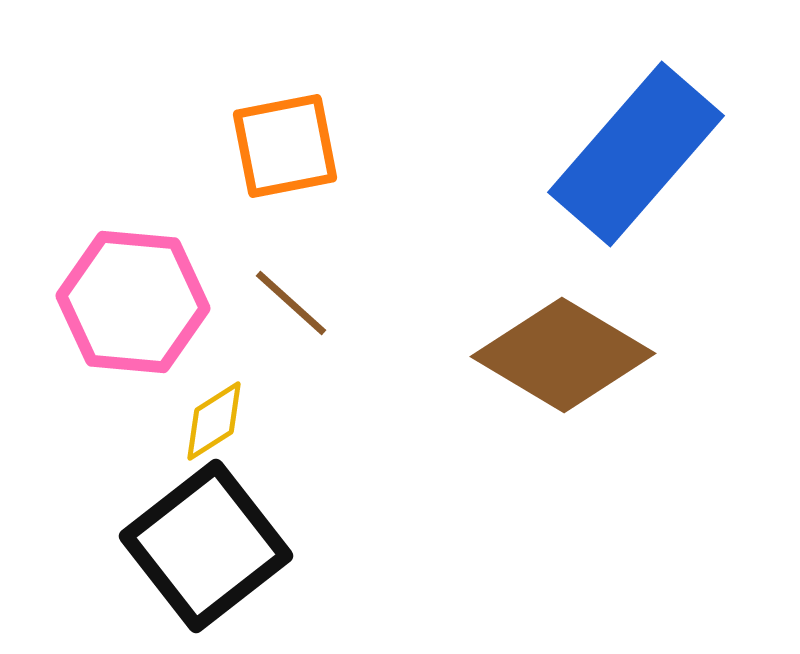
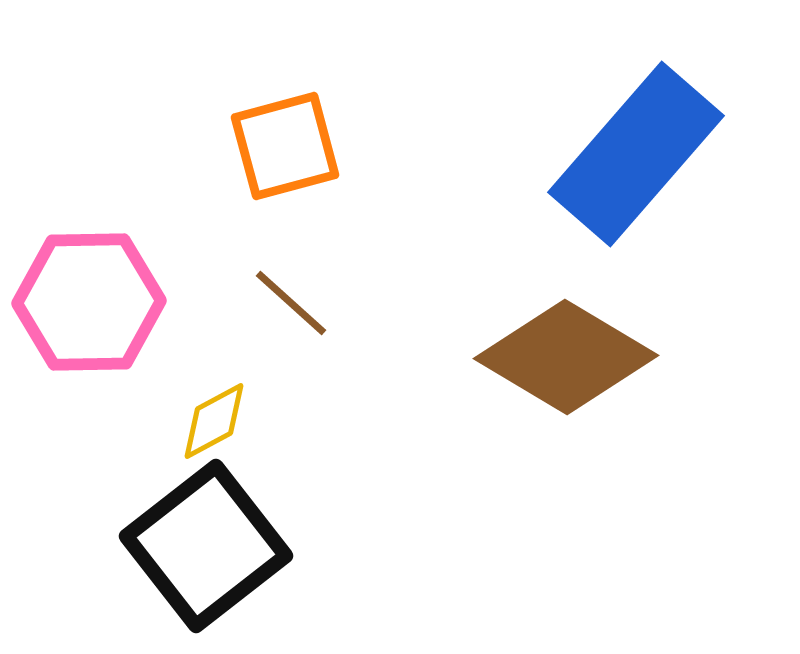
orange square: rotated 4 degrees counterclockwise
pink hexagon: moved 44 px left; rotated 6 degrees counterclockwise
brown diamond: moved 3 px right, 2 px down
yellow diamond: rotated 4 degrees clockwise
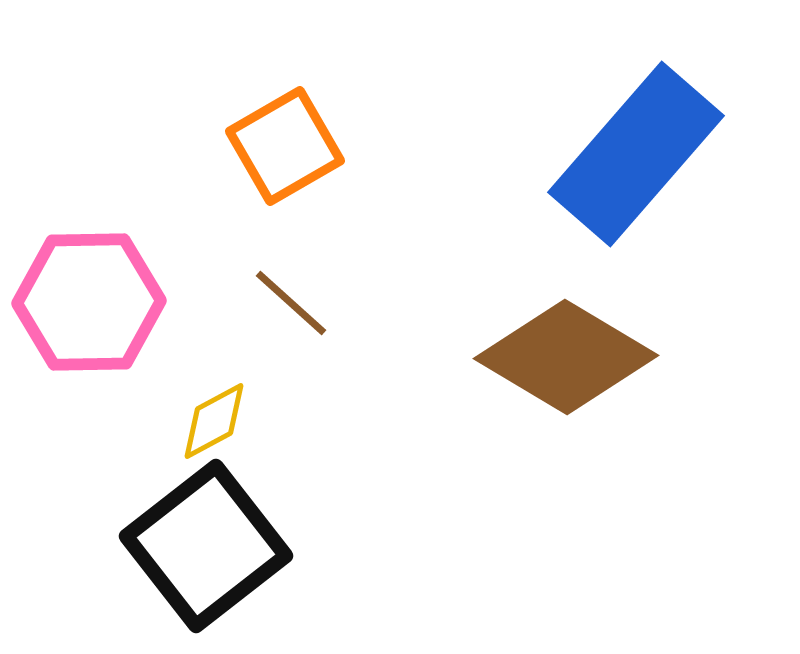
orange square: rotated 15 degrees counterclockwise
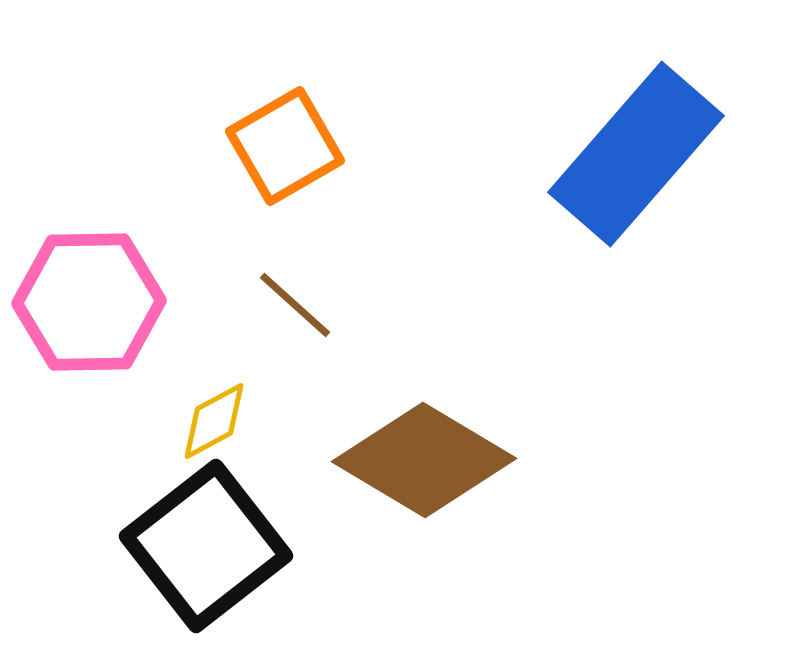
brown line: moved 4 px right, 2 px down
brown diamond: moved 142 px left, 103 px down
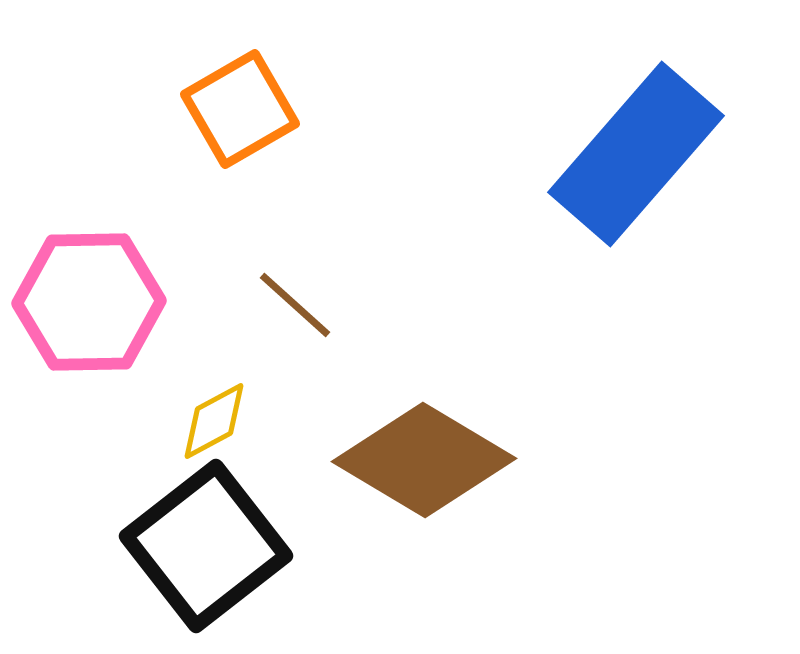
orange square: moved 45 px left, 37 px up
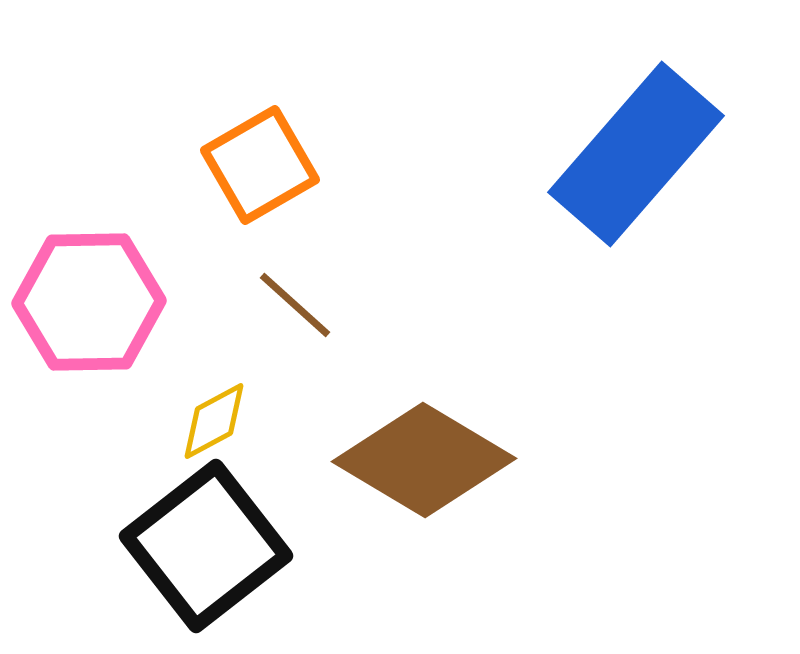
orange square: moved 20 px right, 56 px down
